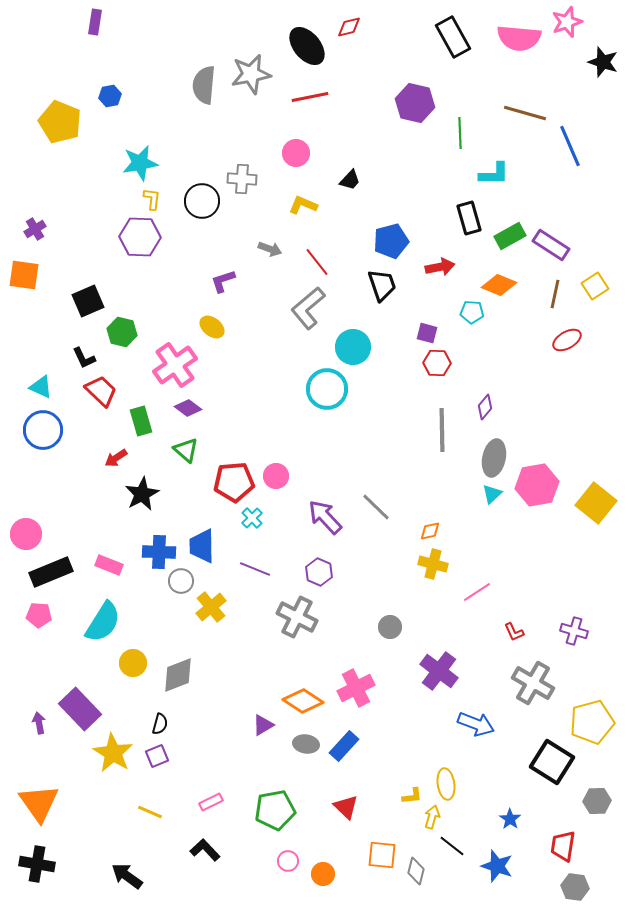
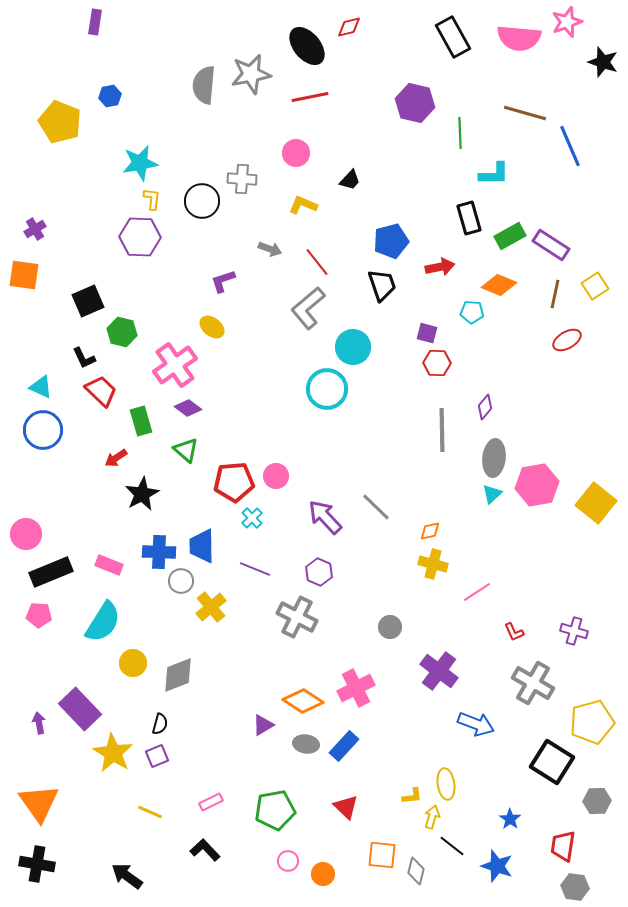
gray ellipse at (494, 458): rotated 6 degrees counterclockwise
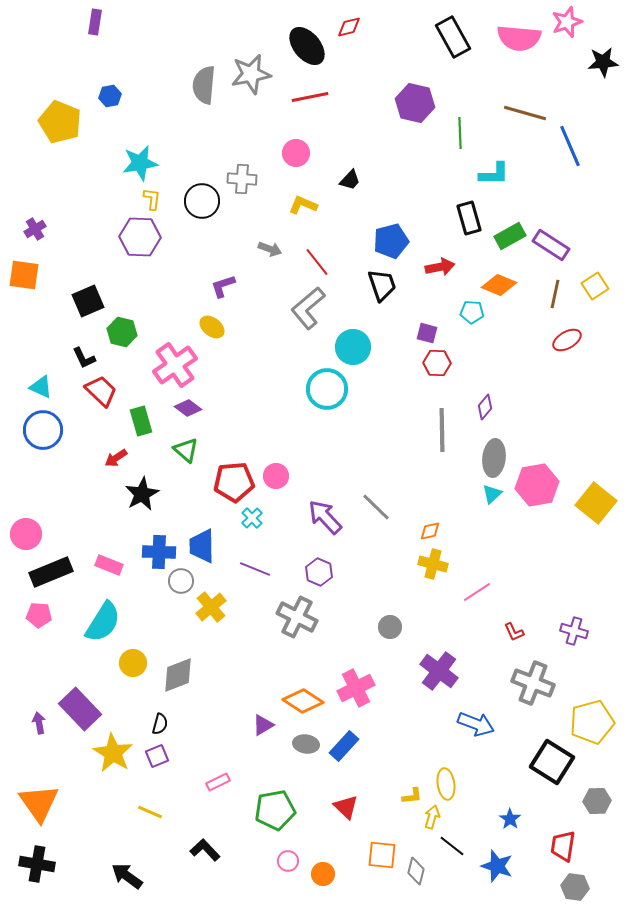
black star at (603, 62): rotated 24 degrees counterclockwise
purple L-shape at (223, 281): moved 5 px down
gray cross at (533, 683): rotated 9 degrees counterclockwise
pink rectangle at (211, 802): moved 7 px right, 20 px up
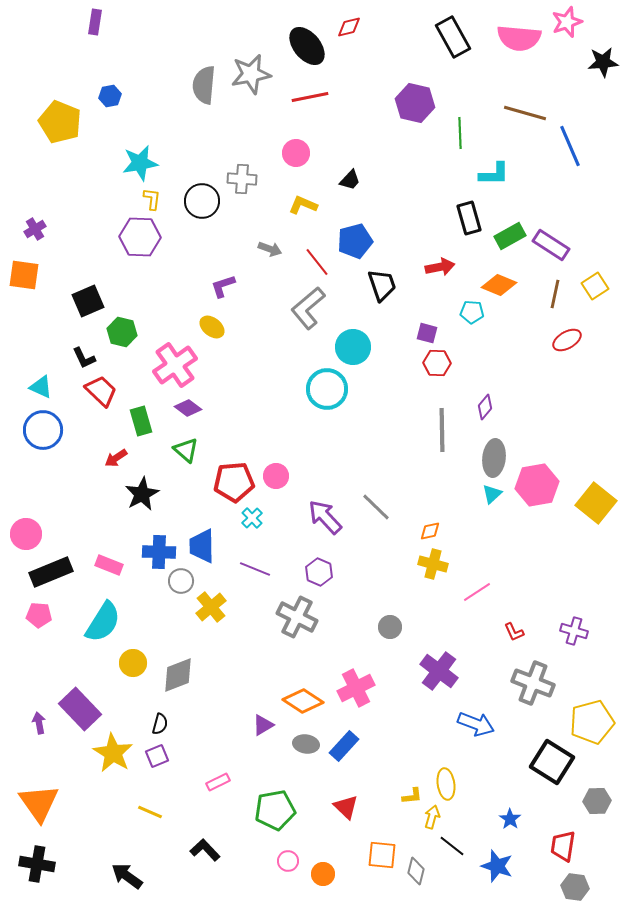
blue pentagon at (391, 241): moved 36 px left
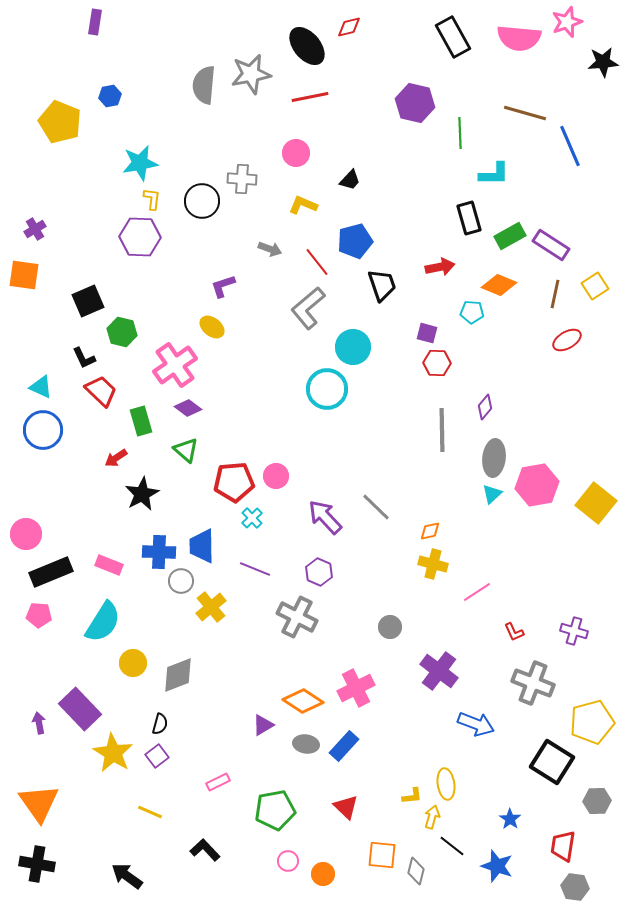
purple square at (157, 756): rotated 15 degrees counterclockwise
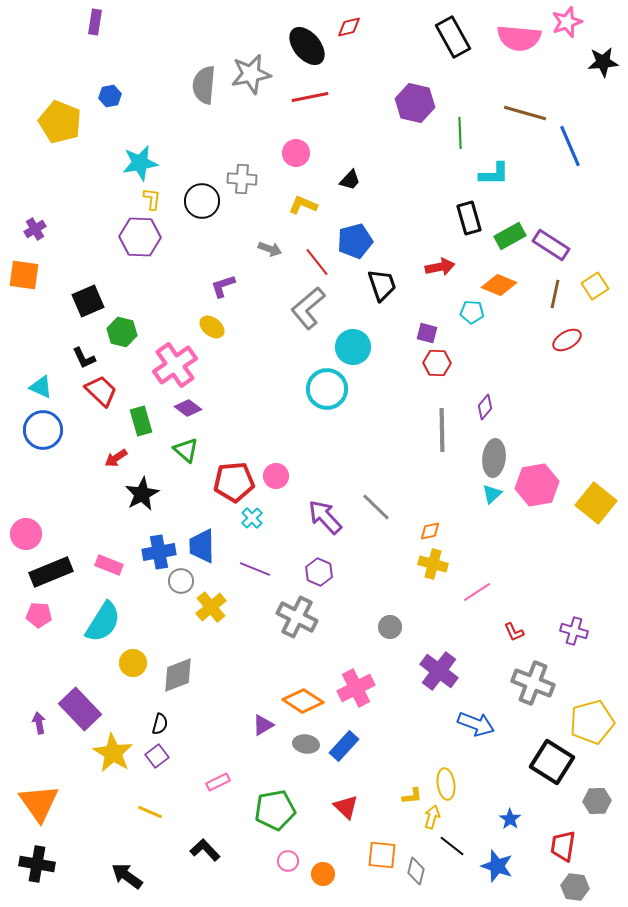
blue cross at (159, 552): rotated 12 degrees counterclockwise
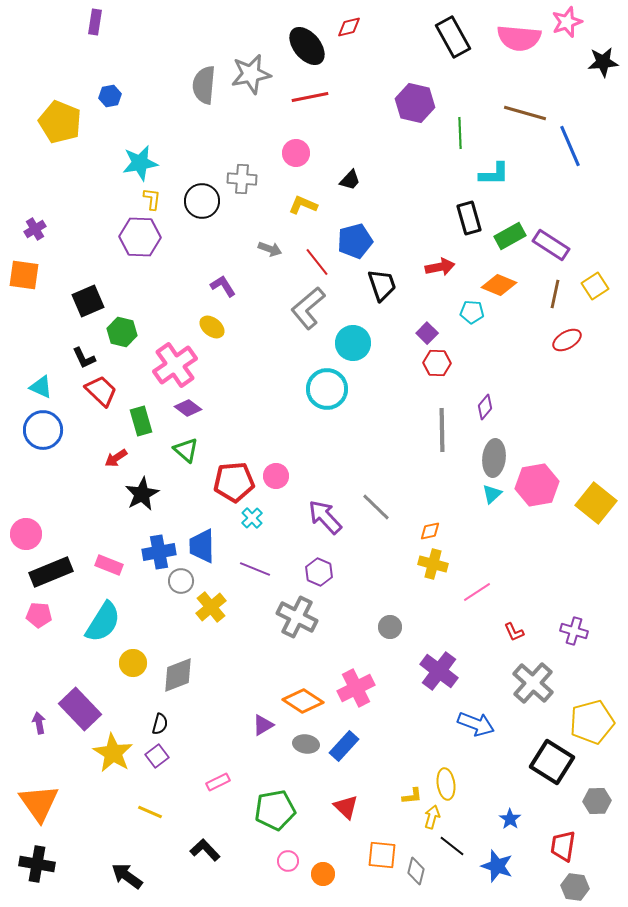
purple L-shape at (223, 286): rotated 76 degrees clockwise
purple square at (427, 333): rotated 30 degrees clockwise
cyan circle at (353, 347): moved 4 px up
gray cross at (533, 683): rotated 21 degrees clockwise
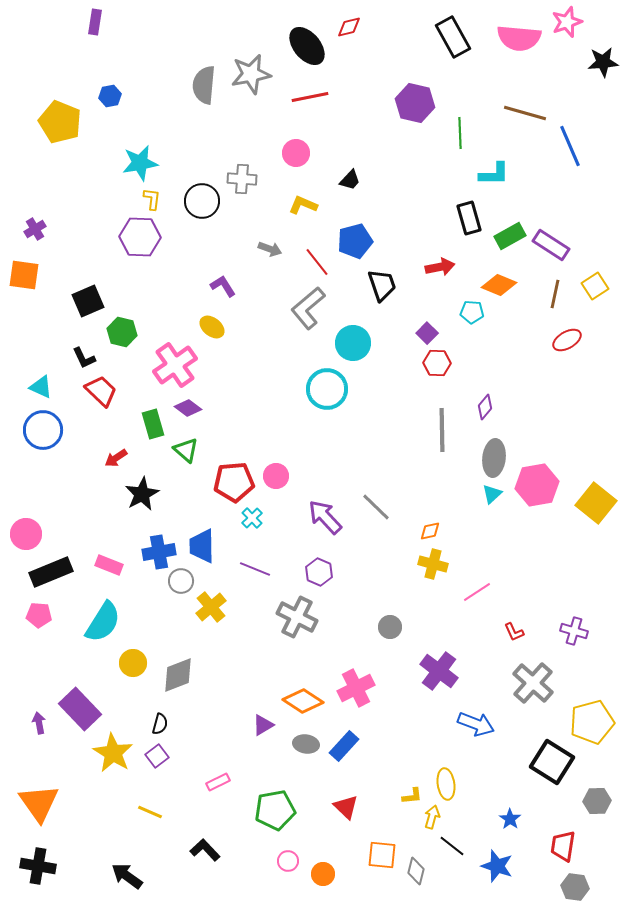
green rectangle at (141, 421): moved 12 px right, 3 px down
black cross at (37, 864): moved 1 px right, 2 px down
